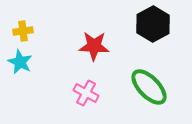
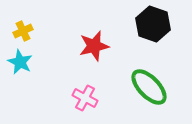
black hexagon: rotated 12 degrees counterclockwise
yellow cross: rotated 18 degrees counterclockwise
red star: rotated 16 degrees counterclockwise
pink cross: moved 1 px left, 5 px down
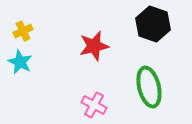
green ellipse: rotated 30 degrees clockwise
pink cross: moved 9 px right, 7 px down
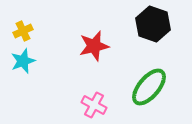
cyan star: moved 3 px right, 1 px up; rotated 25 degrees clockwise
green ellipse: rotated 54 degrees clockwise
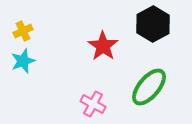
black hexagon: rotated 12 degrees clockwise
red star: moved 9 px right; rotated 24 degrees counterclockwise
pink cross: moved 1 px left, 1 px up
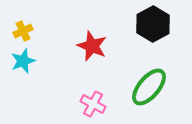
red star: moved 11 px left; rotated 12 degrees counterclockwise
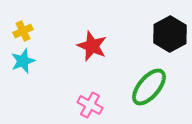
black hexagon: moved 17 px right, 10 px down
pink cross: moved 3 px left, 1 px down
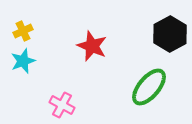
pink cross: moved 28 px left
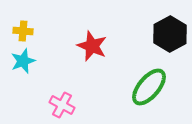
yellow cross: rotated 30 degrees clockwise
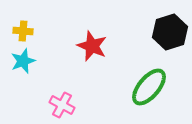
black hexagon: moved 2 px up; rotated 12 degrees clockwise
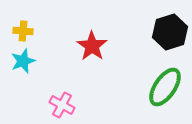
red star: rotated 12 degrees clockwise
green ellipse: moved 16 px right; rotated 6 degrees counterclockwise
